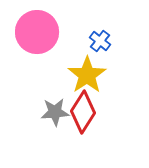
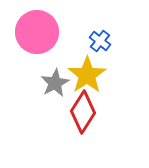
gray star: moved 29 px up; rotated 24 degrees counterclockwise
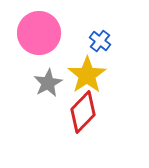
pink circle: moved 2 px right, 1 px down
gray star: moved 7 px left
red diamond: rotated 12 degrees clockwise
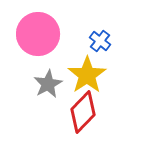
pink circle: moved 1 px left, 1 px down
gray star: moved 1 px down
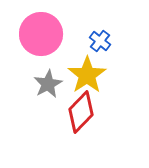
pink circle: moved 3 px right
red diamond: moved 2 px left
